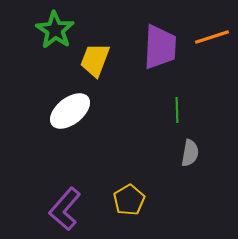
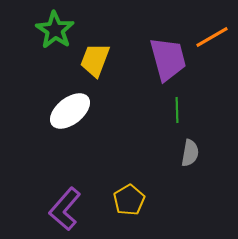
orange line: rotated 12 degrees counterclockwise
purple trapezoid: moved 8 px right, 12 px down; rotated 18 degrees counterclockwise
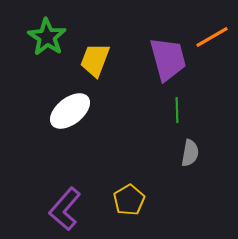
green star: moved 8 px left, 7 px down
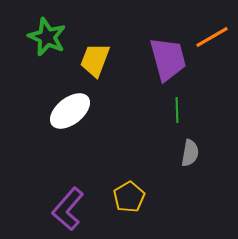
green star: rotated 9 degrees counterclockwise
yellow pentagon: moved 3 px up
purple L-shape: moved 3 px right
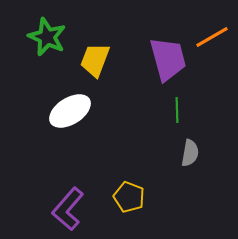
white ellipse: rotated 6 degrees clockwise
yellow pentagon: rotated 20 degrees counterclockwise
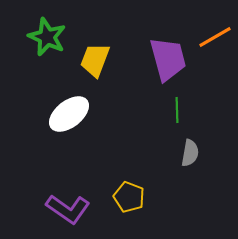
orange line: moved 3 px right
white ellipse: moved 1 px left, 3 px down; rotated 6 degrees counterclockwise
purple L-shape: rotated 96 degrees counterclockwise
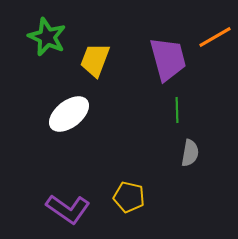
yellow pentagon: rotated 8 degrees counterclockwise
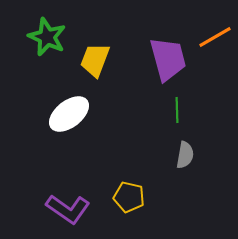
gray semicircle: moved 5 px left, 2 px down
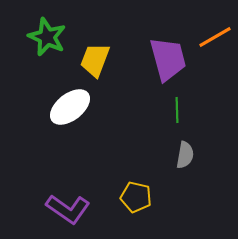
white ellipse: moved 1 px right, 7 px up
yellow pentagon: moved 7 px right
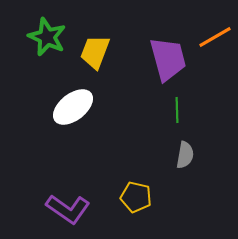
yellow trapezoid: moved 8 px up
white ellipse: moved 3 px right
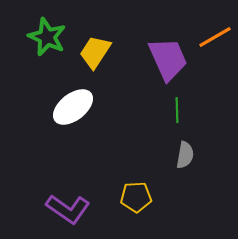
yellow trapezoid: rotated 12 degrees clockwise
purple trapezoid: rotated 9 degrees counterclockwise
yellow pentagon: rotated 16 degrees counterclockwise
